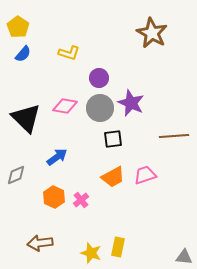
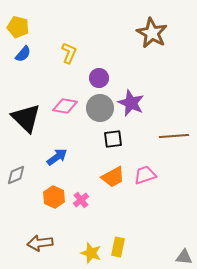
yellow pentagon: rotated 20 degrees counterclockwise
yellow L-shape: rotated 85 degrees counterclockwise
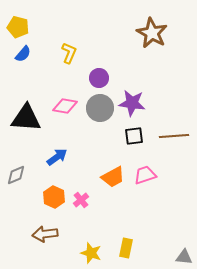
purple star: moved 1 px right; rotated 16 degrees counterclockwise
black triangle: rotated 40 degrees counterclockwise
black square: moved 21 px right, 3 px up
brown arrow: moved 5 px right, 9 px up
yellow rectangle: moved 8 px right, 1 px down
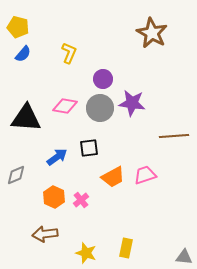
purple circle: moved 4 px right, 1 px down
black square: moved 45 px left, 12 px down
yellow star: moved 5 px left
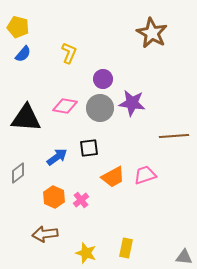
gray diamond: moved 2 px right, 2 px up; rotated 15 degrees counterclockwise
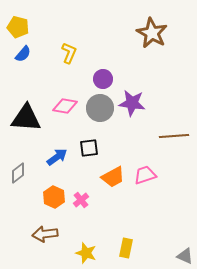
gray triangle: moved 1 px right, 1 px up; rotated 18 degrees clockwise
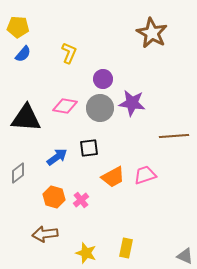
yellow pentagon: rotated 10 degrees counterclockwise
orange hexagon: rotated 10 degrees counterclockwise
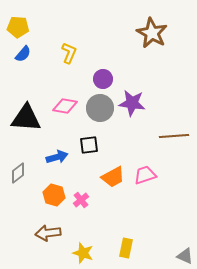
black square: moved 3 px up
blue arrow: rotated 20 degrees clockwise
orange hexagon: moved 2 px up
brown arrow: moved 3 px right, 1 px up
yellow star: moved 3 px left
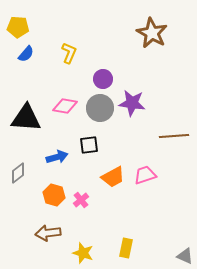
blue semicircle: moved 3 px right
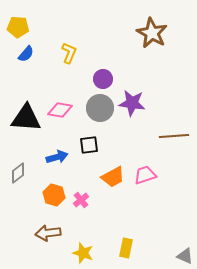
pink diamond: moved 5 px left, 4 px down
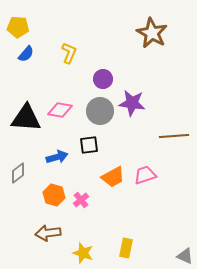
gray circle: moved 3 px down
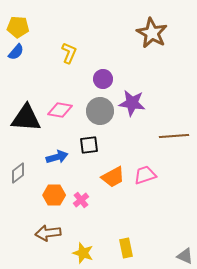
blue semicircle: moved 10 px left, 2 px up
orange hexagon: rotated 15 degrees counterclockwise
yellow rectangle: rotated 24 degrees counterclockwise
